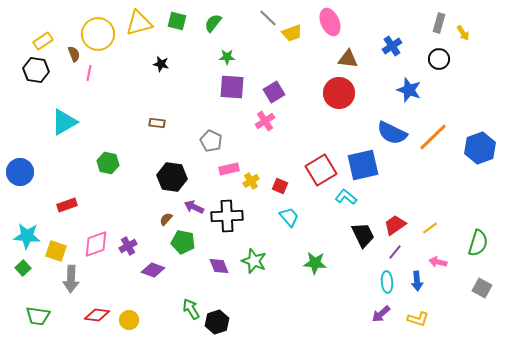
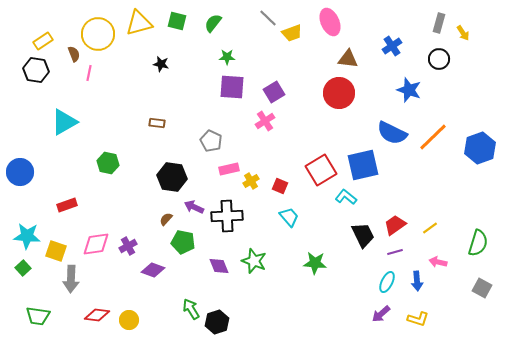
pink diamond at (96, 244): rotated 12 degrees clockwise
purple line at (395, 252): rotated 35 degrees clockwise
cyan ellipse at (387, 282): rotated 30 degrees clockwise
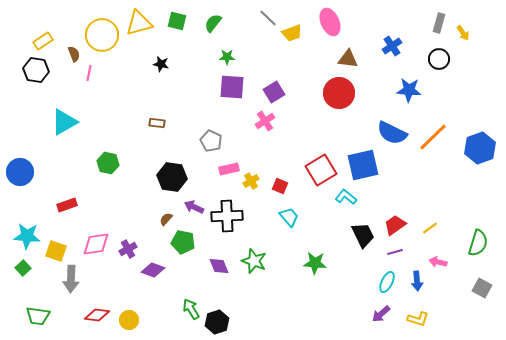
yellow circle at (98, 34): moved 4 px right, 1 px down
blue star at (409, 90): rotated 15 degrees counterclockwise
purple cross at (128, 246): moved 3 px down
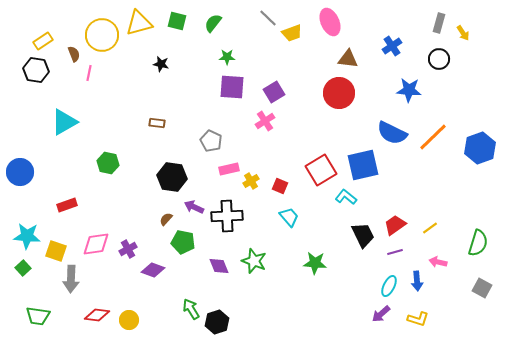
cyan ellipse at (387, 282): moved 2 px right, 4 px down
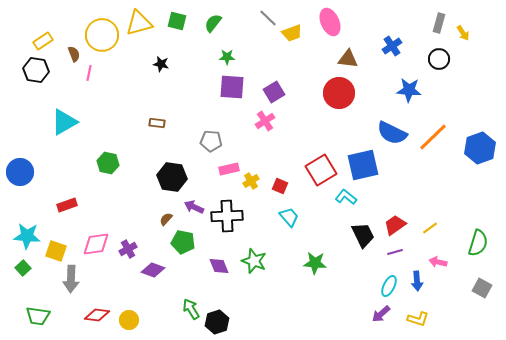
gray pentagon at (211, 141): rotated 20 degrees counterclockwise
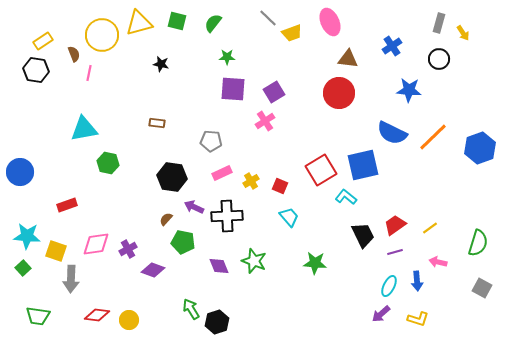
purple square at (232, 87): moved 1 px right, 2 px down
cyan triangle at (64, 122): moved 20 px right, 7 px down; rotated 20 degrees clockwise
pink rectangle at (229, 169): moved 7 px left, 4 px down; rotated 12 degrees counterclockwise
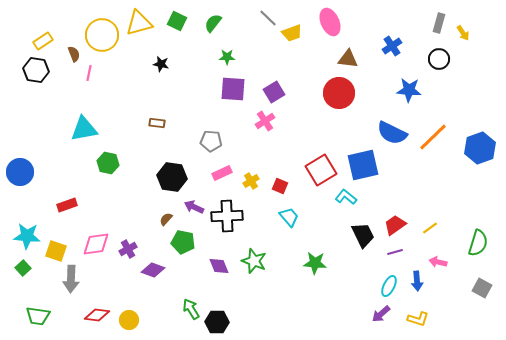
green square at (177, 21): rotated 12 degrees clockwise
black hexagon at (217, 322): rotated 20 degrees clockwise
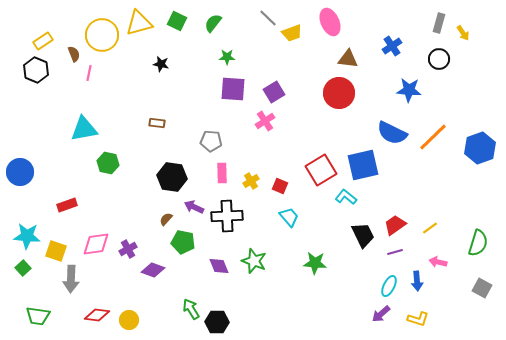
black hexagon at (36, 70): rotated 15 degrees clockwise
pink rectangle at (222, 173): rotated 66 degrees counterclockwise
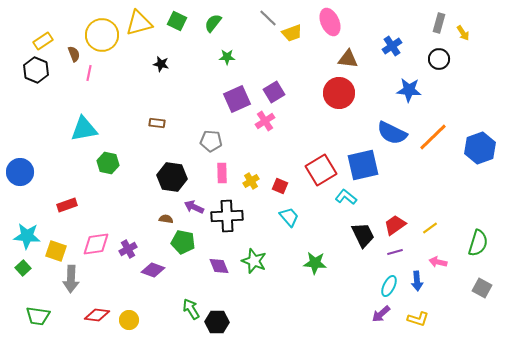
purple square at (233, 89): moved 4 px right, 10 px down; rotated 28 degrees counterclockwise
brown semicircle at (166, 219): rotated 56 degrees clockwise
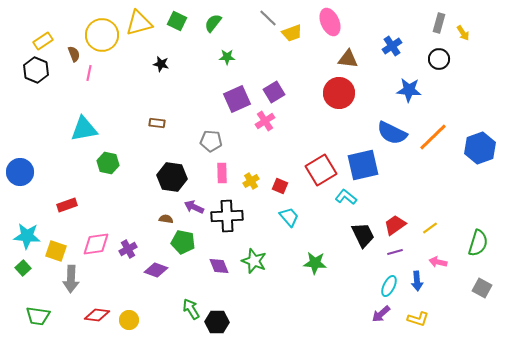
purple diamond at (153, 270): moved 3 px right
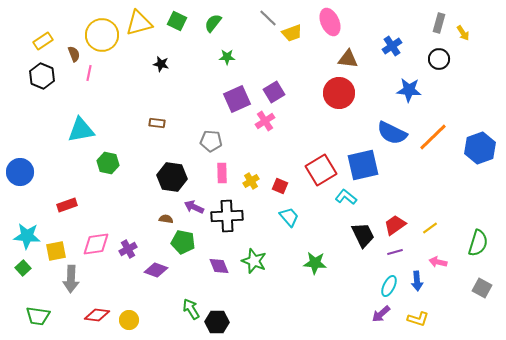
black hexagon at (36, 70): moved 6 px right, 6 px down
cyan triangle at (84, 129): moved 3 px left, 1 px down
yellow square at (56, 251): rotated 30 degrees counterclockwise
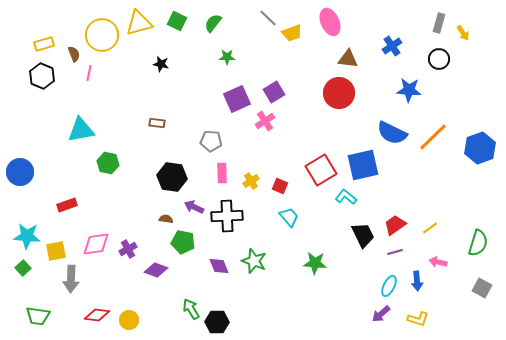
yellow rectangle at (43, 41): moved 1 px right, 3 px down; rotated 18 degrees clockwise
